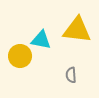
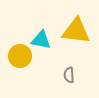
yellow triangle: moved 1 px left, 1 px down
gray semicircle: moved 2 px left
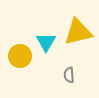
yellow triangle: moved 2 px right, 1 px down; rotated 20 degrees counterclockwise
cyan triangle: moved 5 px right, 2 px down; rotated 50 degrees clockwise
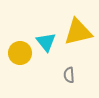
cyan triangle: rotated 10 degrees counterclockwise
yellow circle: moved 3 px up
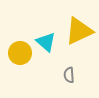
yellow triangle: moved 1 px right, 1 px up; rotated 12 degrees counterclockwise
cyan triangle: rotated 10 degrees counterclockwise
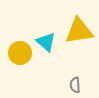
yellow triangle: rotated 16 degrees clockwise
gray semicircle: moved 6 px right, 10 px down
